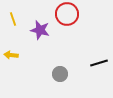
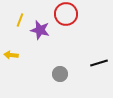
red circle: moved 1 px left
yellow line: moved 7 px right, 1 px down; rotated 40 degrees clockwise
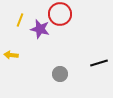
red circle: moved 6 px left
purple star: moved 1 px up
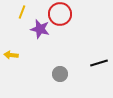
yellow line: moved 2 px right, 8 px up
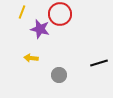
yellow arrow: moved 20 px right, 3 px down
gray circle: moved 1 px left, 1 px down
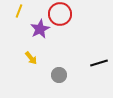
yellow line: moved 3 px left, 1 px up
purple star: rotated 30 degrees clockwise
yellow arrow: rotated 136 degrees counterclockwise
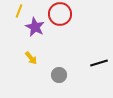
purple star: moved 5 px left, 2 px up; rotated 18 degrees counterclockwise
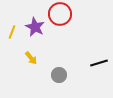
yellow line: moved 7 px left, 21 px down
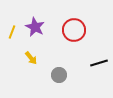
red circle: moved 14 px right, 16 px down
